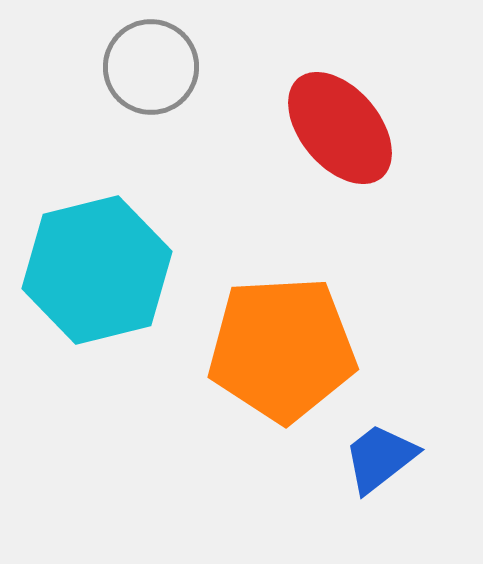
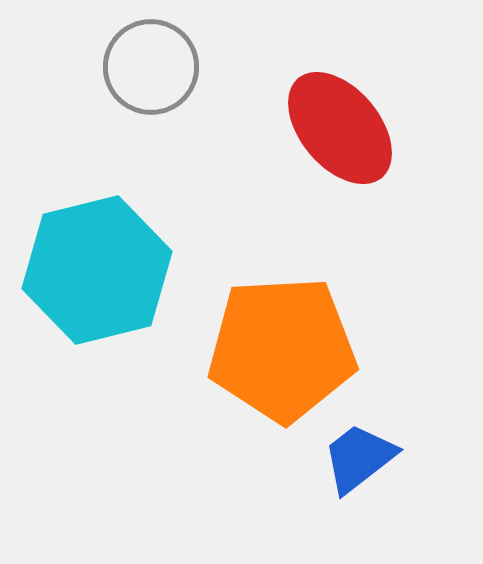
blue trapezoid: moved 21 px left
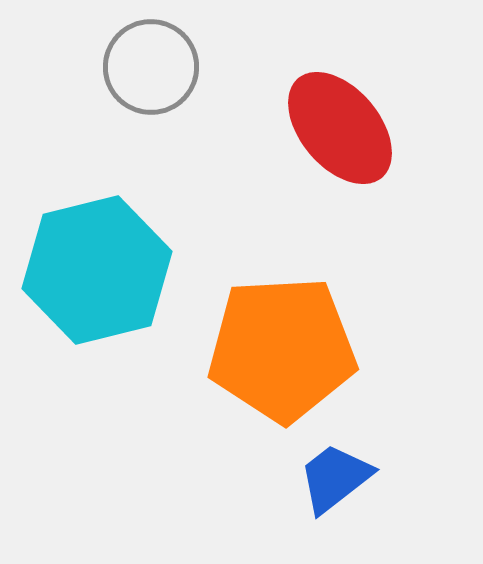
blue trapezoid: moved 24 px left, 20 px down
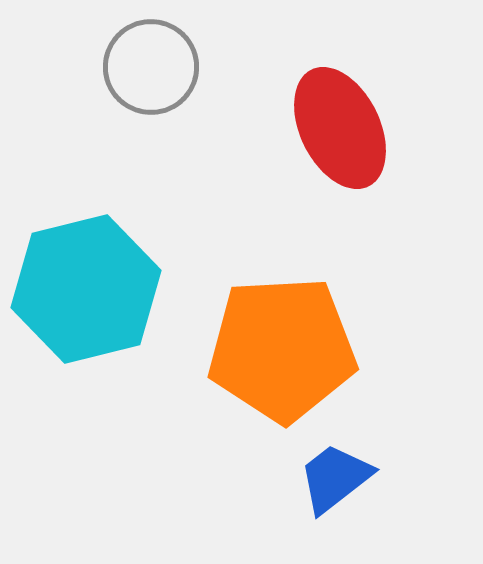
red ellipse: rotated 14 degrees clockwise
cyan hexagon: moved 11 px left, 19 px down
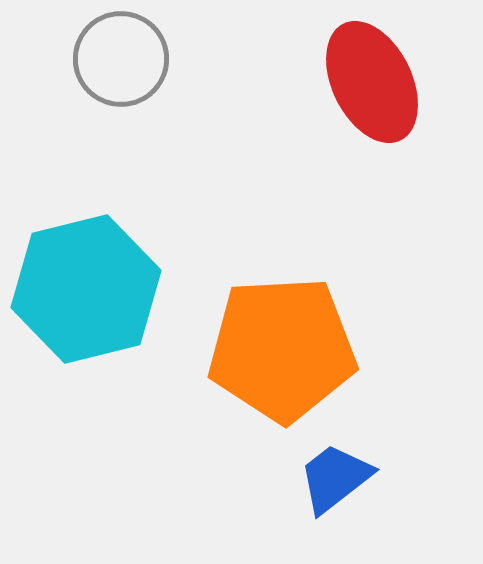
gray circle: moved 30 px left, 8 px up
red ellipse: moved 32 px right, 46 px up
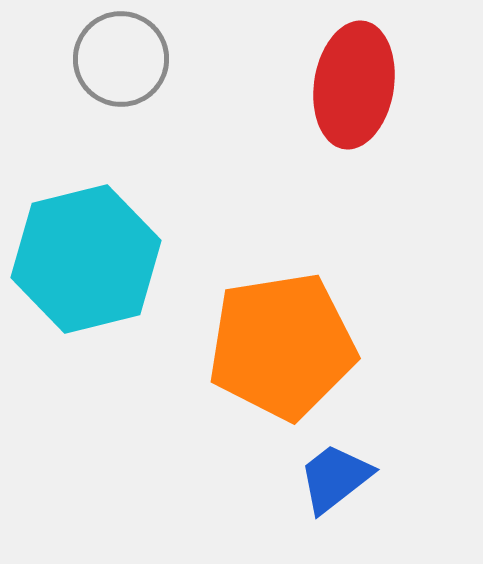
red ellipse: moved 18 px left, 3 px down; rotated 35 degrees clockwise
cyan hexagon: moved 30 px up
orange pentagon: moved 3 px up; rotated 6 degrees counterclockwise
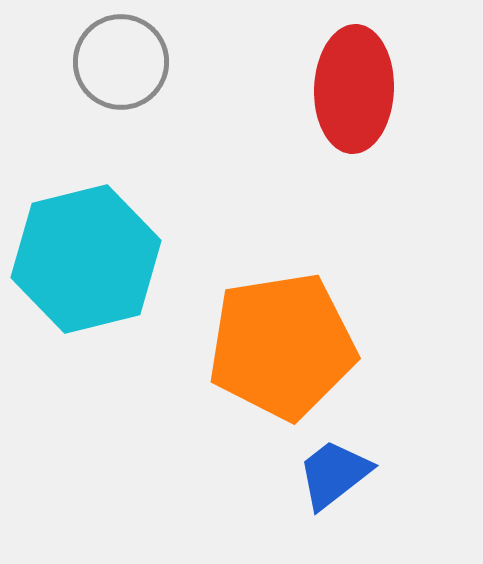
gray circle: moved 3 px down
red ellipse: moved 4 px down; rotated 7 degrees counterclockwise
blue trapezoid: moved 1 px left, 4 px up
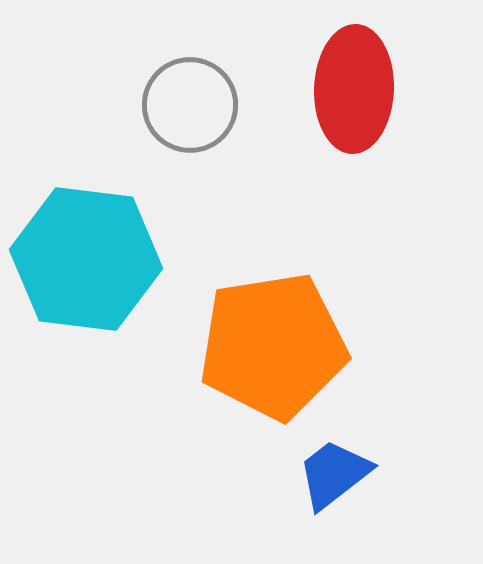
gray circle: moved 69 px right, 43 px down
cyan hexagon: rotated 21 degrees clockwise
orange pentagon: moved 9 px left
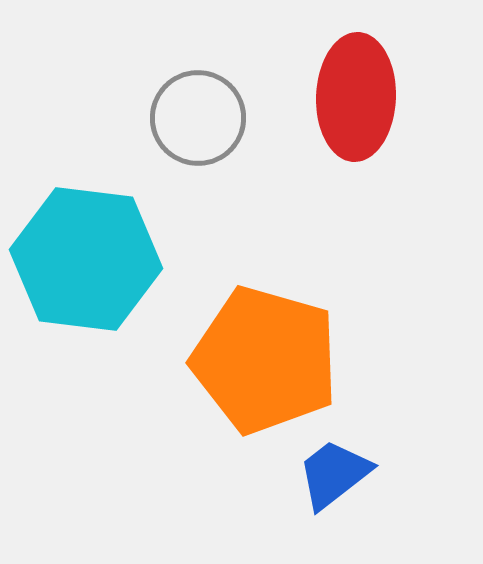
red ellipse: moved 2 px right, 8 px down
gray circle: moved 8 px right, 13 px down
orange pentagon: moved 8 px left, 14 px down; rotated 25 degrees clockwise
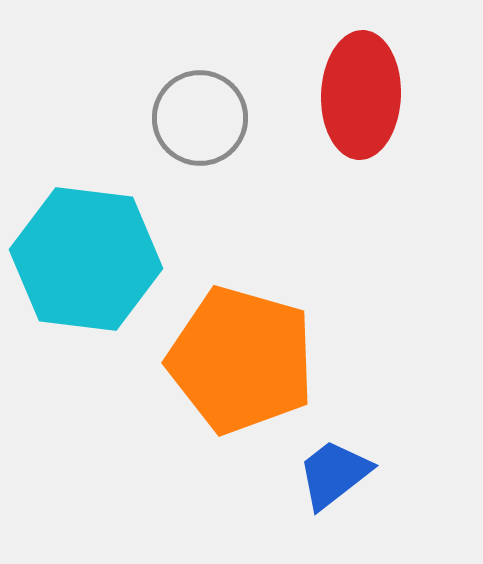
red ellipse: moved 5 px right, 2 px up
gray circle: moved 2 px right
orange pentagon: moved 24 px left
